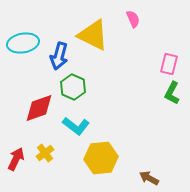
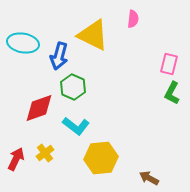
pink semicircle: rotated 30 degrees clockwise
cyan ellipse: rotated 20 degrees clockwise
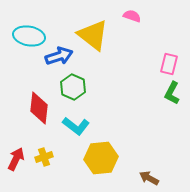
pink semicircle: moved 1 px left, 3 px up; rotated 78 degrees counterclockwise
yellow triangle: rotated 12 degrees clockwise
cyan ellipse: moved 6 px right, 7 px up
blue arrow: rotated 124 degrees counterclockwise
red diamond: rotated 64 degrees counterclockwise
yellow cross: moved 1 px left, 4 px down; rotated 18 degrees clockwise
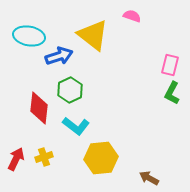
pink rectangle: moved 1 px right, 1 px down
green hexagon: moved 3 px left, 3 px down; rotated 10 degrees clockwise
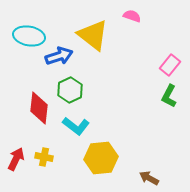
pink rectangle: rotated 25 degrees clockwise
green L-shape: moved 3 px left, 3 px down
yellow cross: rotated 30 degrees clockwise
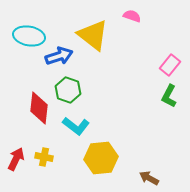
green hexagon: moved 2 px left; rotated 15 degrees counterclockwise
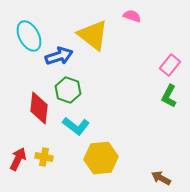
cyan ellipse: rotated 52 degrees clockwise
red arrow: moved 2 px right
brown arrow: moved 12 px right
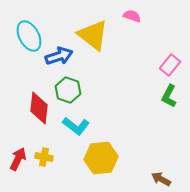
brown arrow: moved 1 px down
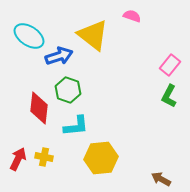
cyan ellipse: rotated 28 degrees counterclockwise
cyan L-shape: rotated 44 degrees counterclockwise
